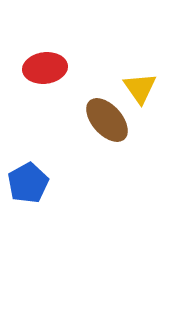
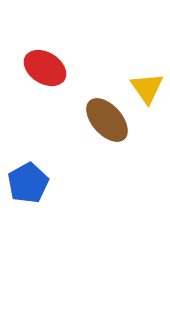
red ellipse: rotated 39 degrees clockwise
yellow triangle: moved 7 px right
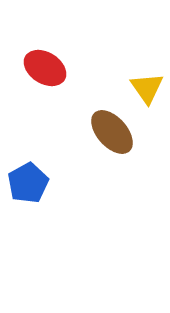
brown ellipse: moved 5 px right, 12 px down
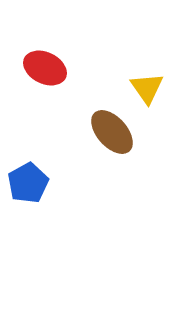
red ellipse: rotated 6 degrees counterclockwise
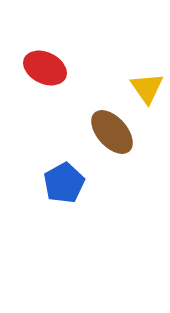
blue pentagon: moved 36 px right
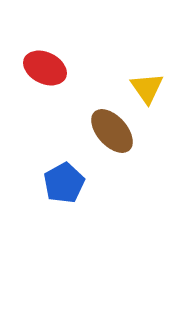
brown ellipse: moved 1 px up
